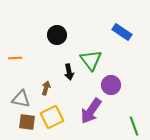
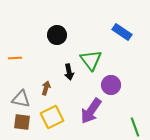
brown square: moved 5 px left
green line: moved 1 px right, 1 px down
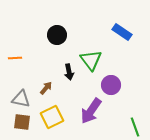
brown arrow: rotated 24 degrees clockwise
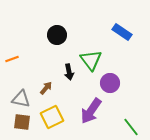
orange line: moved 3 px left, 1 px down; rotated 16 degrees counterclockwise
purple circle: moved 1 px left, 2 px up
green line: moved 4 px left; rotated 18 degrees counterclockwise
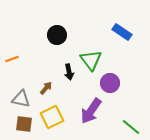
brown square: moved 2 px right, 2 px down
green line: rotated 12 degrees counterclockwise
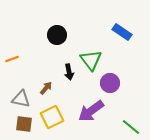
purple arrow: rotated 20 degrees clockwise
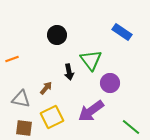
brown square: moved 4 px down
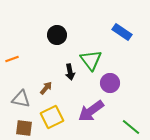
black arrow: moved 1 px right
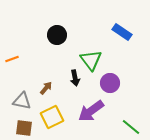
black arrow: moved 5 px right, 6 px down
gray triangle: moved 1 px right, 2 px down
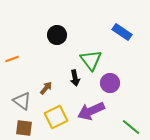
gray triangle: rotated 24 degrees clockwise
purple arrow: rotated 12 degrees clockwise
yellow square: moved 4 px right
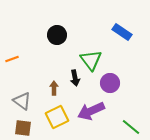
brown arrow: moved 8 px right; rotated 40 degrees counterclockwise
yellow square: moved 1 px right
brown square: moved 1 px left
